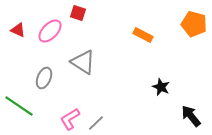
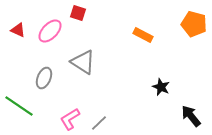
gray line: moved 3 px right
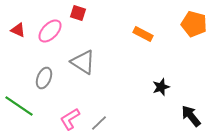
orange rectangle: moved 1 px up
black star: rotated 30 degrees clockwise
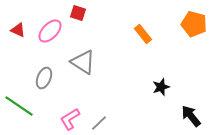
orange rectangle: rotated 24 degrees clockwise
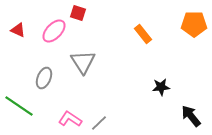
orange pentagon: rotated 15 degrees counterclockwise
pink ellipse: moved 4 px right
gray triangle: rotated 24 degrees clockwise
black star: rotated 12 degrees clockwise
pink L-shape: rotated 65 degrees clockwise
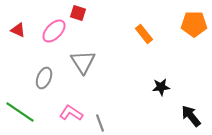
orange rectangle: moved 1 px right
green line: moved 1 px right, 6 px down
pink L-shape: moved 1 px right, 6 px up
gray line: moved 1 px right; rotated 66 degrees counterclockwise
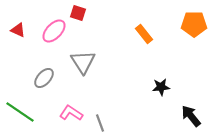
gray ellipse: rotated 20 degrees clockwise
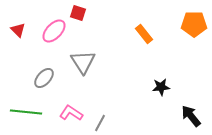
red triangle: rotated 21 degrees clockwise
green line: moved 6 px right; rotated 28 degrees counterclockwise
gray line: rotated 48 degrees clockwise
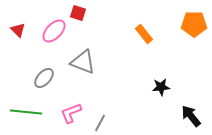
gray triangle: rotated 36 degrees counterclockwise
pink L-shape: rotated 55 degrees counterclockwise
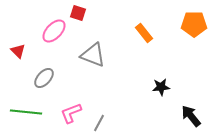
red triangle: moved 21 px down
orange rectangle: moved 1 px up
gray triangle: moved 10 px right, 7 px up
gray line: moved 1 px left
